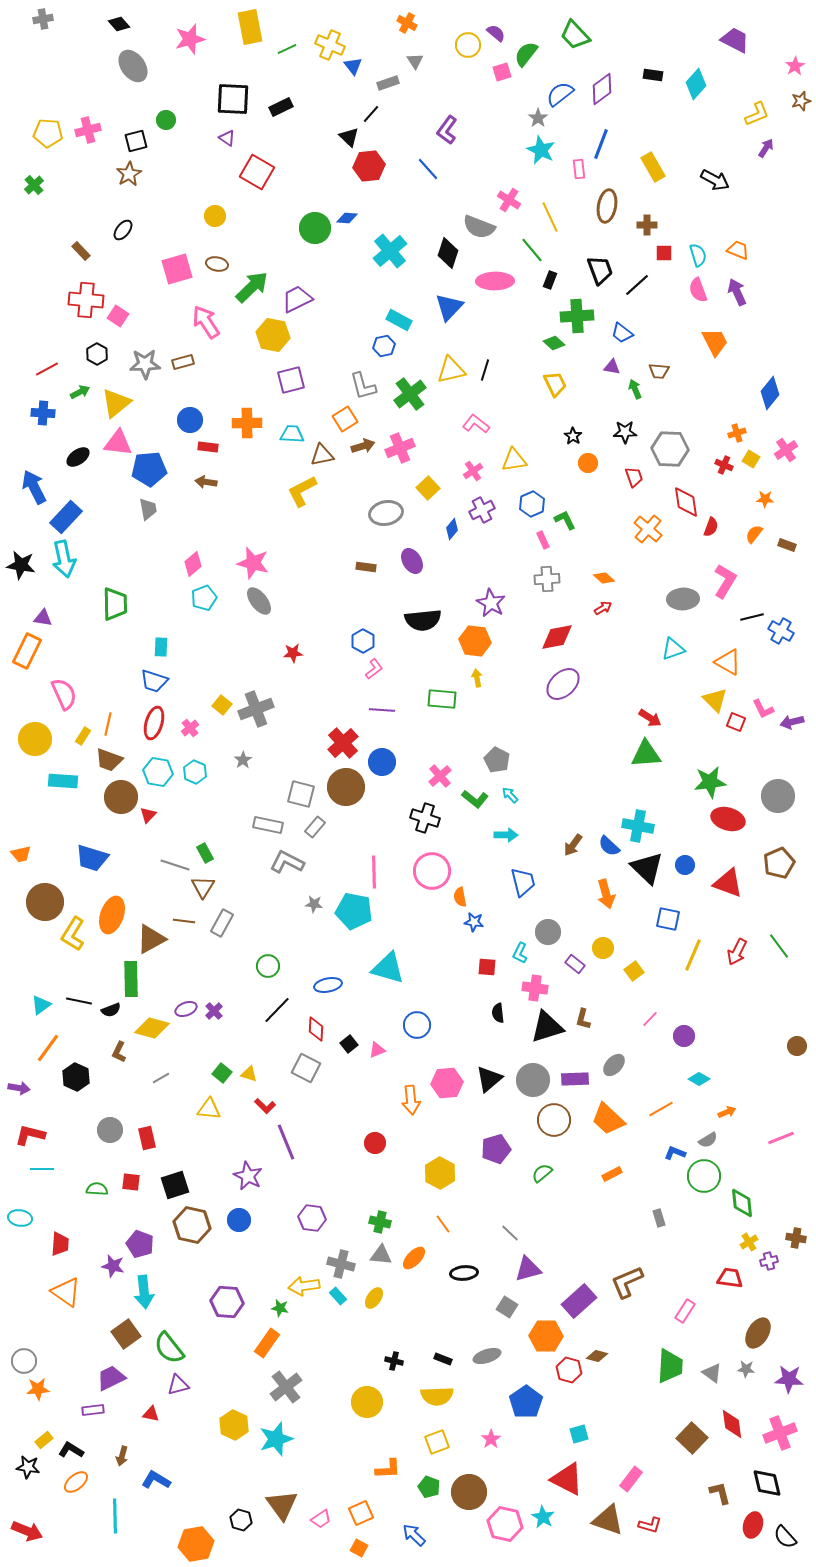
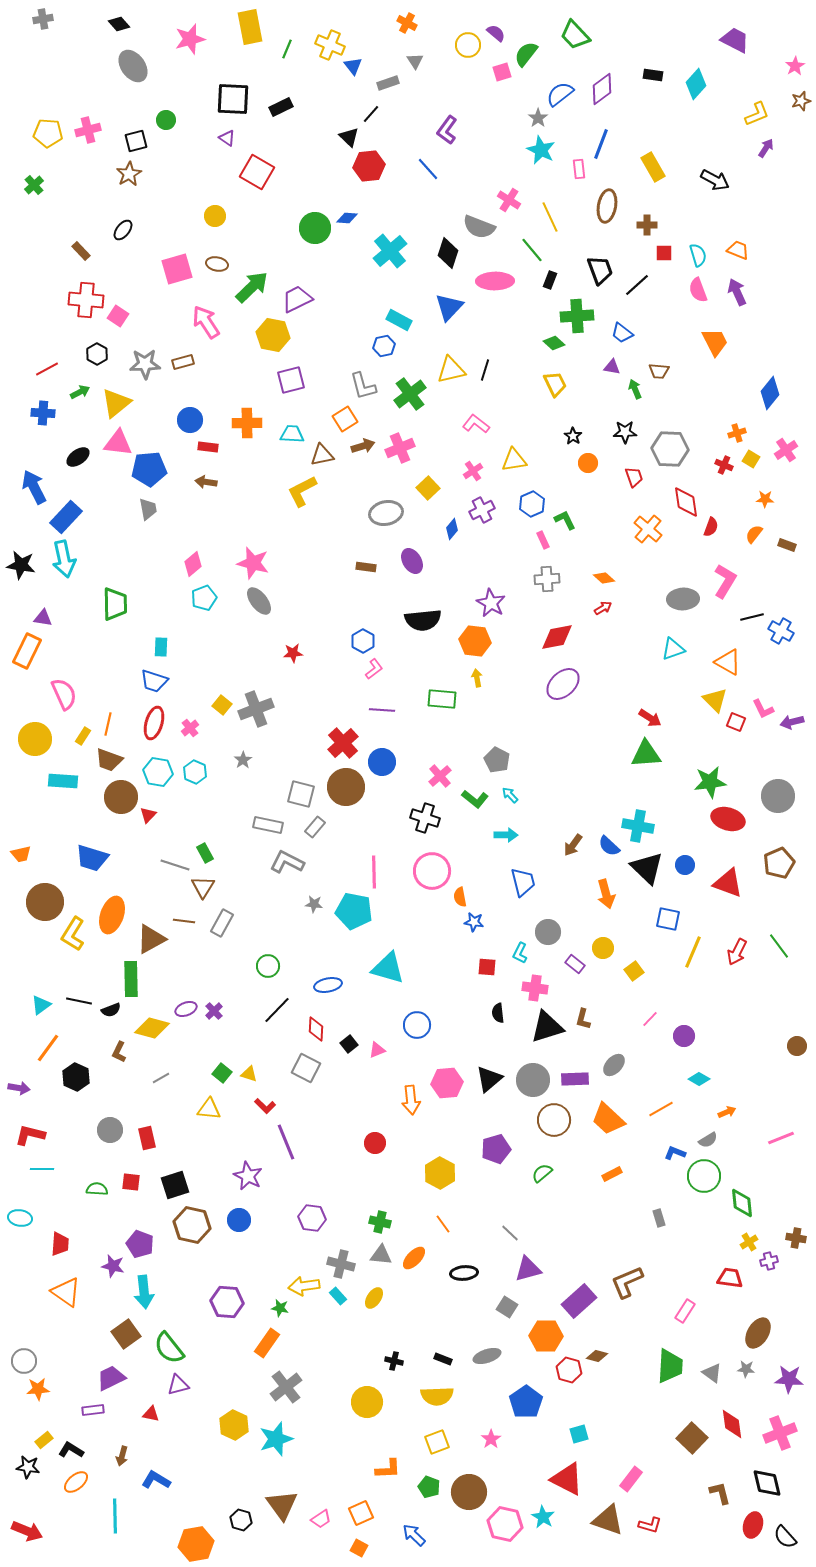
green line at (287, 49): rotated 42 degrees counterclockwise
yellow line at (693, 955): moved 3 px up
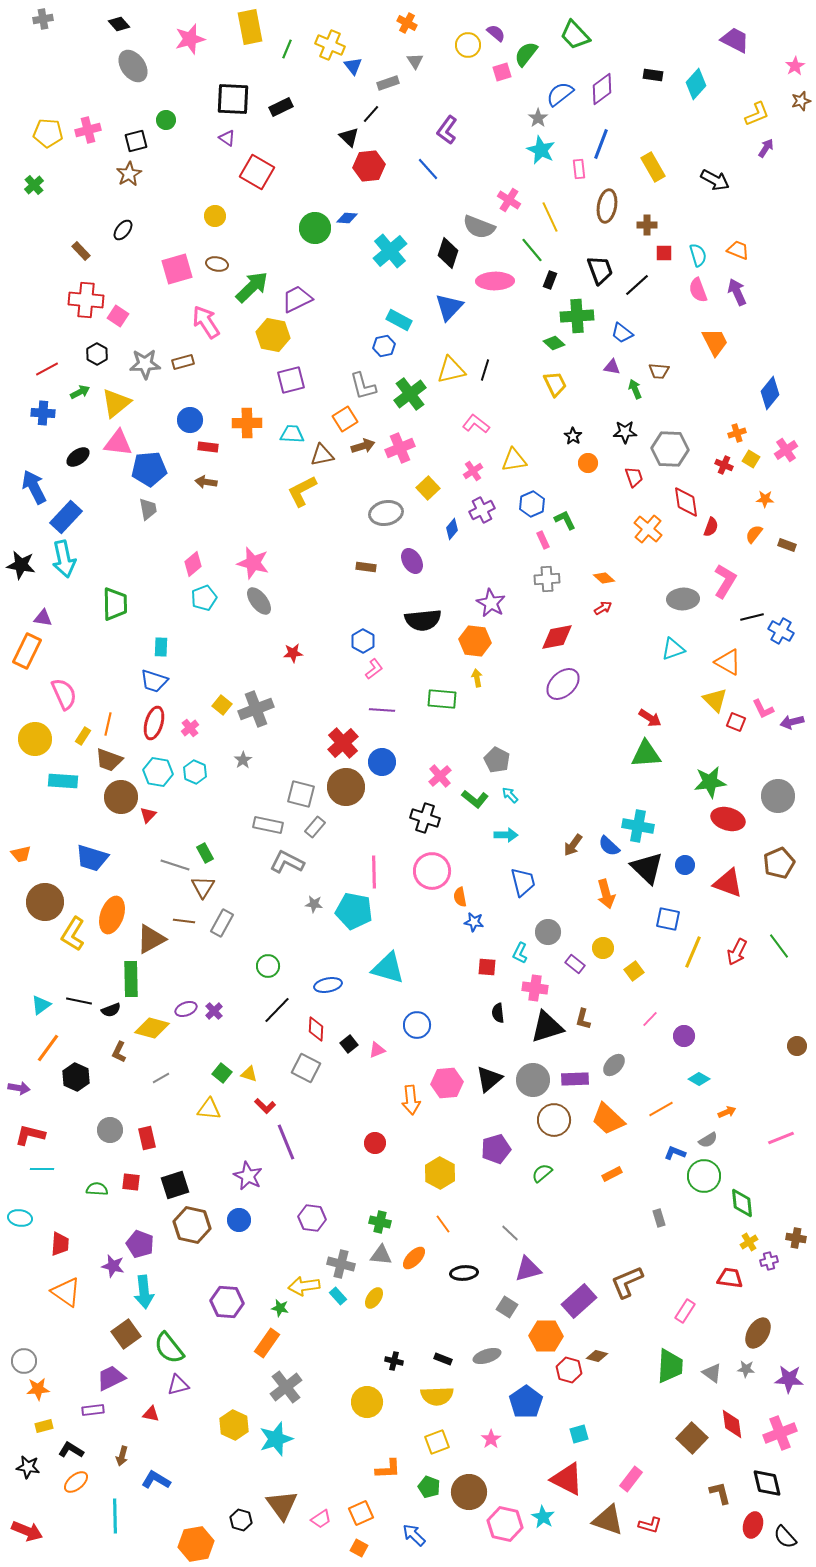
yellow rectangle at (44, 1440): moved 14 px up; rotated 24 degrees clockwise
